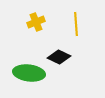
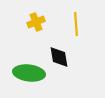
black diamond: rotated 55 degrees clockwise
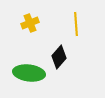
yellow cross: moved 6 px left, 1 px down
black diamond: rotated 50 degrees clockwise
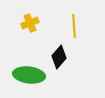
yellow line: moved 2 px left, 2 px down
green ellipse: moved 2 px down
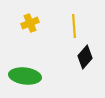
black diamond: moved 26 px right
green ellipse: moved 4 px left, 1 px down
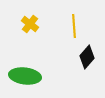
yellow cross: moved 1 px down; rotated 30 degrees counterclockwise
black diamond: moved 2 px right
